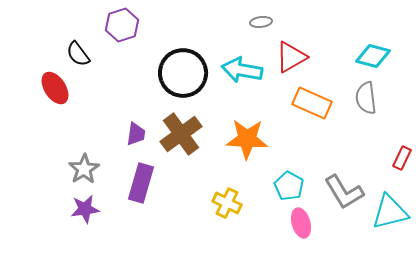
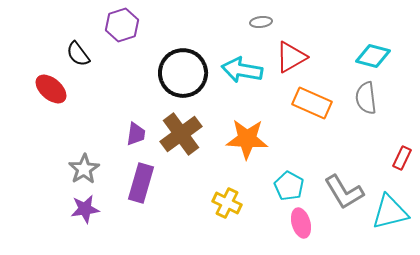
red ellipse: moved 4 px left, 1 px down; rotated 16 degrees counterclockwise
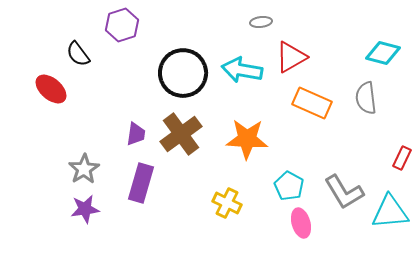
cyan diamond: moved 10 px right, 3 px up
cyan triangle: rotated 9 degrees clockwise
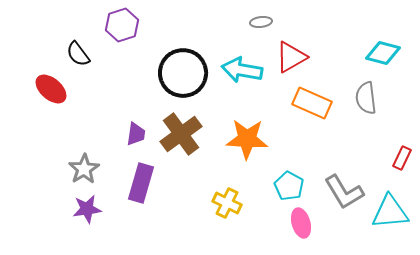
purple star: moved 2 px right
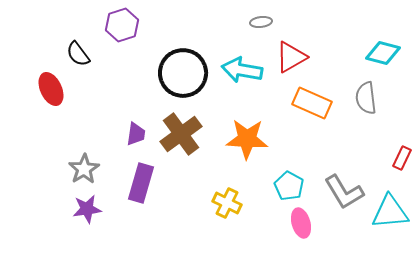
red ellipse: rotated 24 degrees clockwise
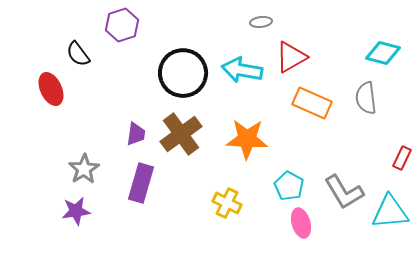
purple star: moved 11 px left, 2 px down
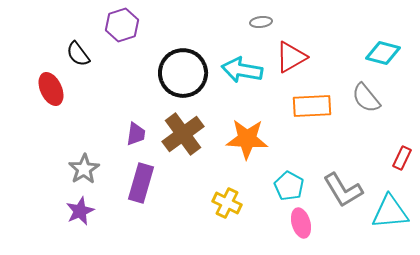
gray semicircle: rotated 32 degrees counterclockwise
orange rectangle: moved 3 px down; rotated 27 degrees counterclockwise
brown cross: moved 2 px right
gray L-shape: moved 1 px left, 2 px up
purple star: moved 4 px right; rotated 16 degrees counterclockwise
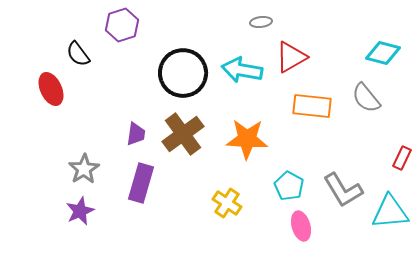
orange rectangle: rotated 9 degrees clockwise
yellow cross: rotated 8 degrees clockwise
pink ellipse: moved 3 px down
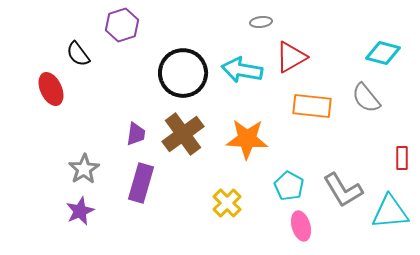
red rectangle: rotated 25 degrees counterclockwise
yellow cross: rotated 12 degrees clockwise
